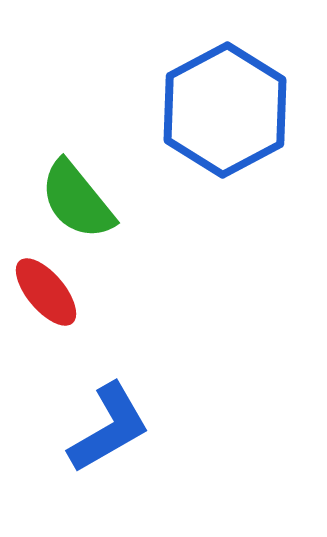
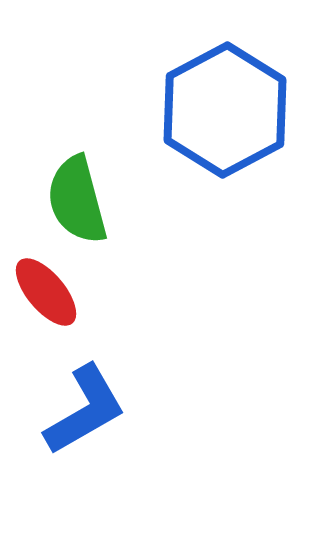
green semicircle: rotated 24 degrees clockwise
blue L-shape: moved 24 px left, 18 px up
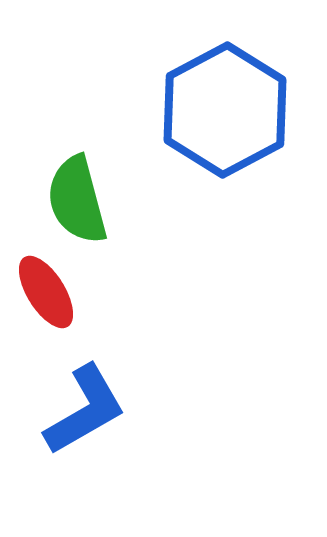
red ellipse: rotated 8 degrees clockwise
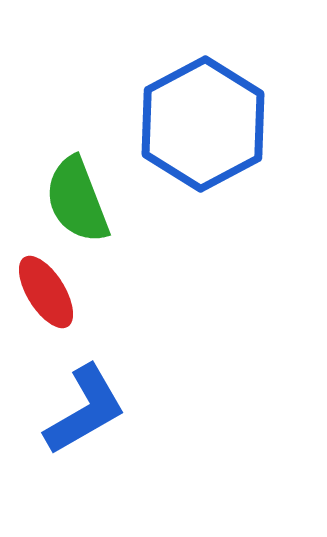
blue hexagon: moved 22 px left, 14 px down
green semicircle: rotated 6 degrees counterclockwise
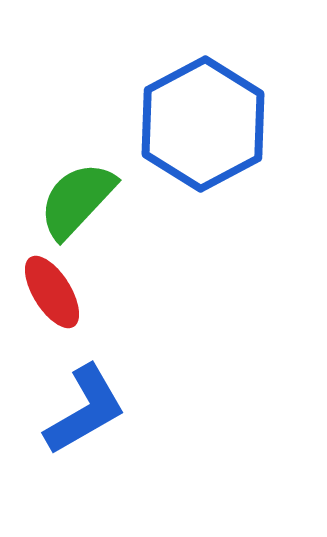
green semicircle: rotated 64 degrees clockwise
red ellipse: moved 6 px right
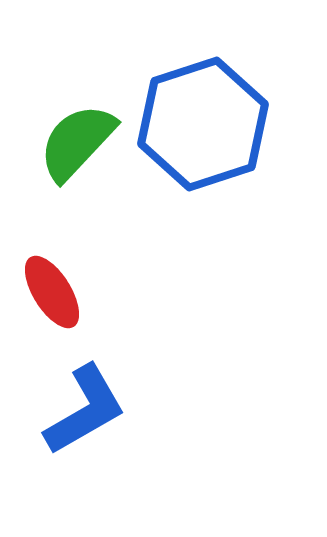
blue hexagon: rotated 10 degrees clockwise
green semicircle: moved 58 px up
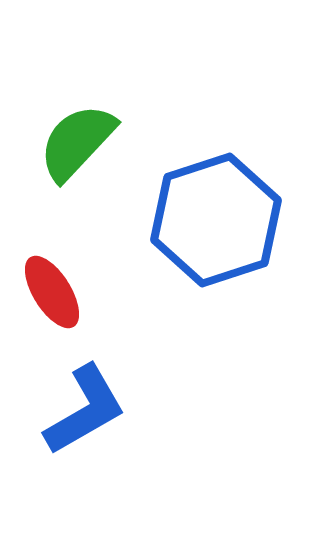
blue hexagon: moved 13 px right, 96 px down
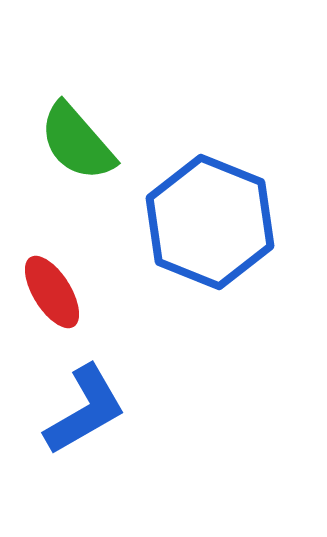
green semicircle: rotated 84 degrees counterclockwise
blue hexagon: moved 6 px left, 2 px down; rotated 20 degrees counterclockwise
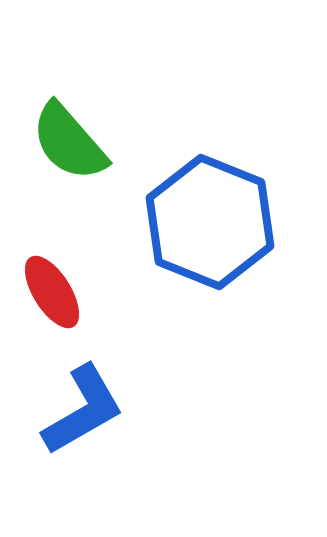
green semicircle: moved 8 px left
blue L-shape: moved 2 px left
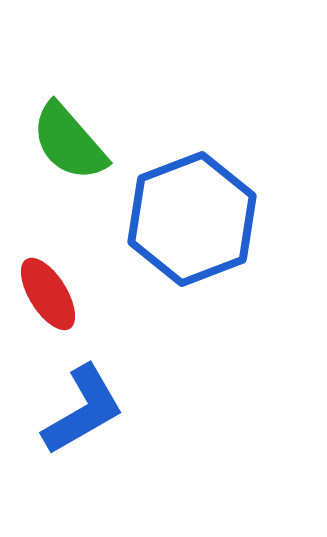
blue hexagon: moved 18 px left, 3 px up; rotated 17 degrees clockwise
red ellipse: moved 4 px left, 2 px down
